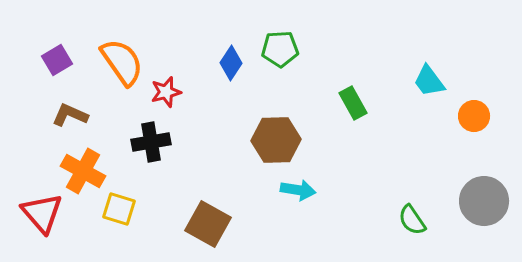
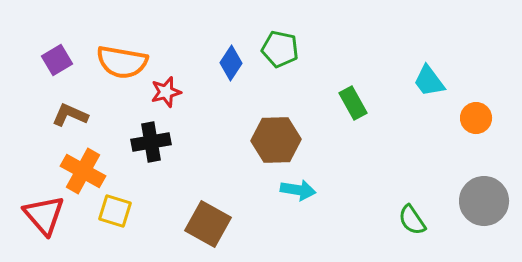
green pentagon: rotated 15 degrees clockwise
orange semicircle: rotated 135 degrees clockwise
orange circle: moved 2 px right, 2 px down
yellow square: moved 4 px left, 2 px down
red triangle: moved 2 px right, 2 px down
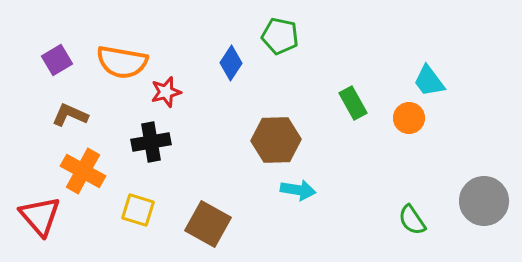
green pentagon: moved 13 px up
orange circle: moved 67 px left
yellow square: moved 23 px right, 1 px up
red triangle: moved 4 px left, 1 px down
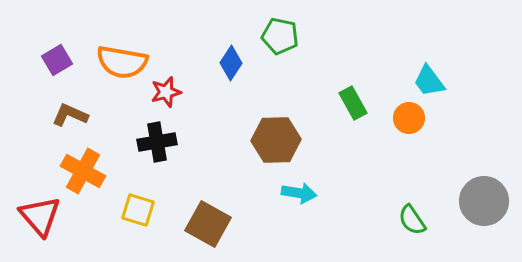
black cross: moved 6 px right
cyan arrow: moved 1 px right, 3 px down
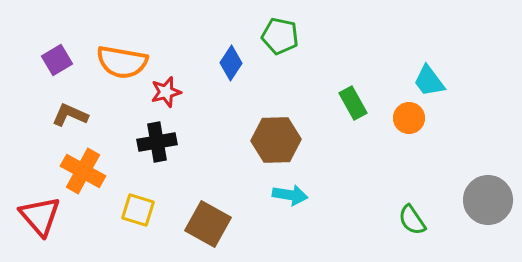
cyan arrow: moved 9 px left, 2 px down
gray circle: moved 4 px right, 1 px up
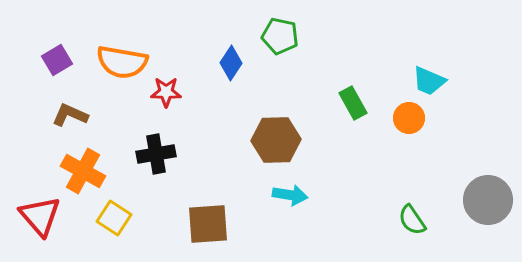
cyan trapezoid: rotated 30 degrees counterclockwise
red star: rotated 16 degrees clockwise
black cross: moved 1 px left, 12 px down
yellow square: moved 24 px left, 8 px down; rotated 16 degrees clockwise
brown square: rotated 33 degrees counterclockwise
